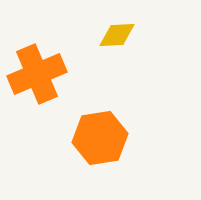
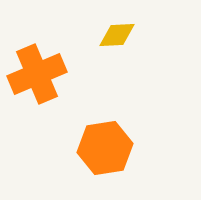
orange hexagon: moved 5 px right, 10 px down
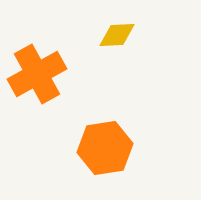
orange cross: rotated 6 degrees counterclockwise
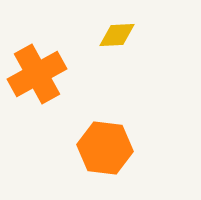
orange hexagon: rotated 16 degrees clockwise
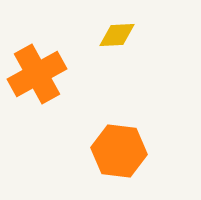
orange hexagon: moved 14 px right, 3 px down
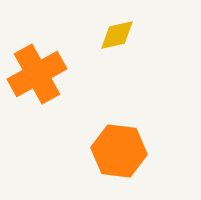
yellow diamond: rotated 9 degrees counterclockwise
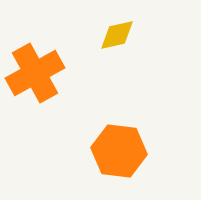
orange cross: moved 2 px left, 1 px up
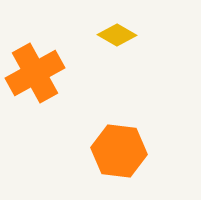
yellow diamond: rotated 42 degrees clockwise
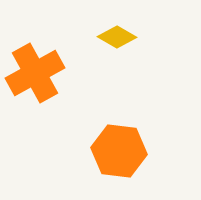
yellow diamond: moved 2 px down
